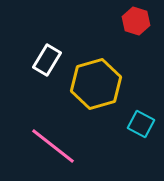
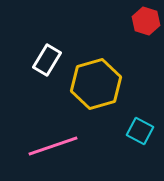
red hexagon: moved 10 px right
cyan square: moved 1 px left, 7 px down
pink line: rotated 57 degrees counterclockwise
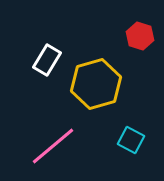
red hexagon: moved 6 px left, 15 px down
cyan square: moved 9 px left, 9 px down
pink line: rotated 21 degrees counterclockwise
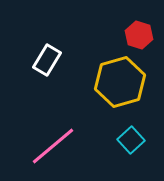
red hexagon: moved 1 px left, 1 px up
yellow hexagon: moved 24 px right, 2 px up
cyan square: rotated 20 degrees clockwise
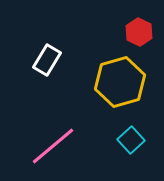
red hexagon: moved 3 px up; rotated 8 degrees clockwise
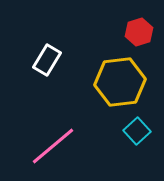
red hexagon: rotated 16 degrees clockwise
yellow hexagon: rotated 9 degrees clockwise
cyan square: moved 6 px right, 9 px up
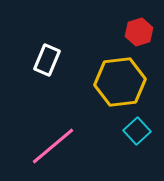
white rectangle: rotated 8 degrees counterclockwise
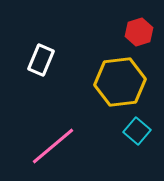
white rectangle: moved 6 px left
cyan square: rotated 8 degrees counterclockwise
